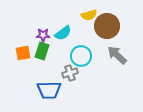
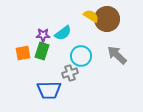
yellow semicircle: moved 2 px right, 1 px down; rotated 133 degrees counterclockwise
brown circle: moved 7 px up
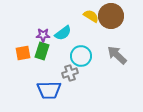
brown circle: moved 4 px right, 3 px up
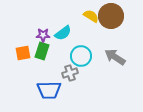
gray arrow: moved 2 px left, 2 px down; rotated 10 degrees counterclockwise
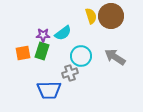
yellow semicircle: rotated 42 degrees clockwise
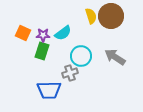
orange square: moved 20 px up; rotated 35 degrees clockwise
